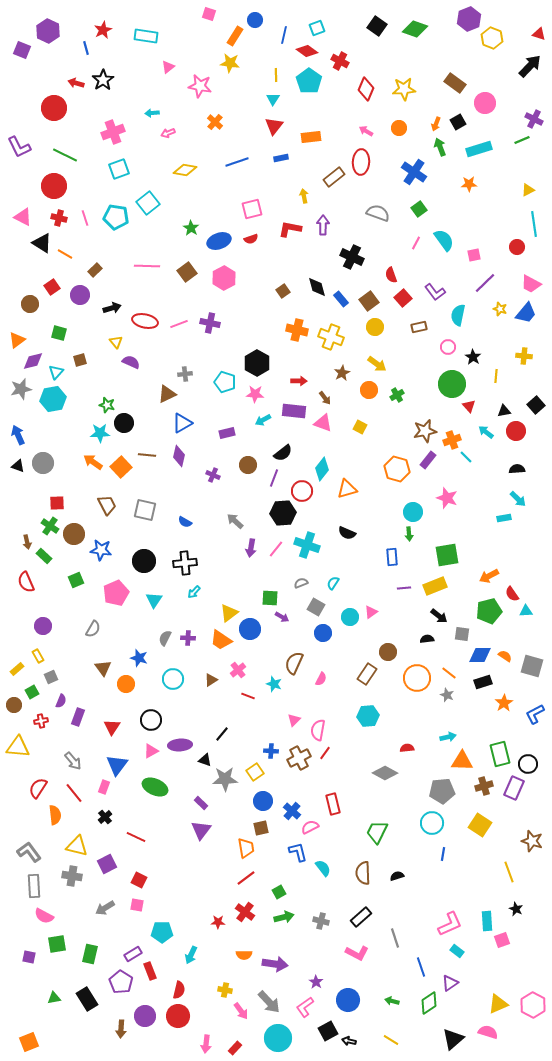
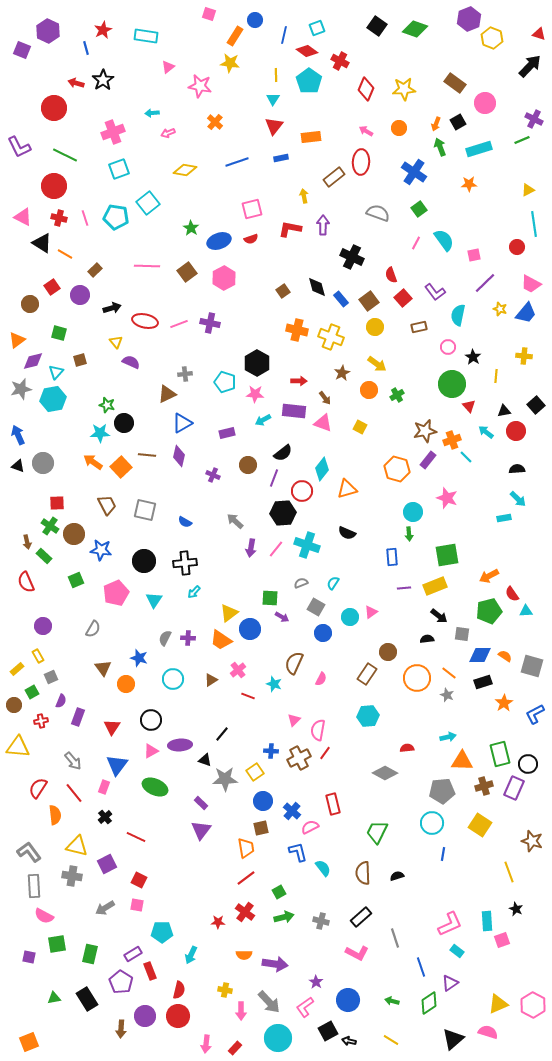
pink arrow at (241, 1011): rotated 36 degrees clockwise
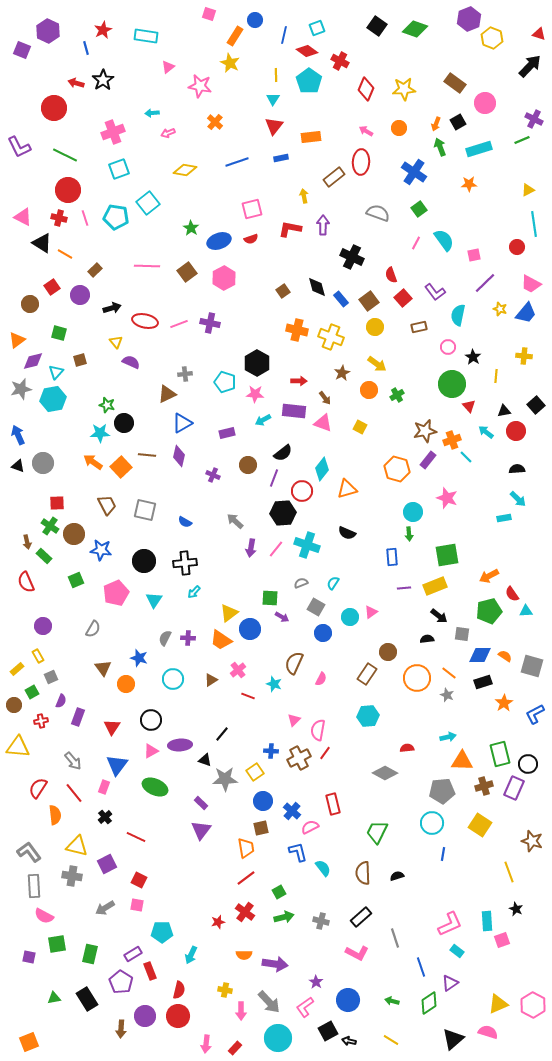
yellow star at (230, 63): rotated 18 degrees clockwise
red circle at (54, 186): moved 14 px right, 4 px down
red star at (218, 922): rotated 16 degrees counterclockwise
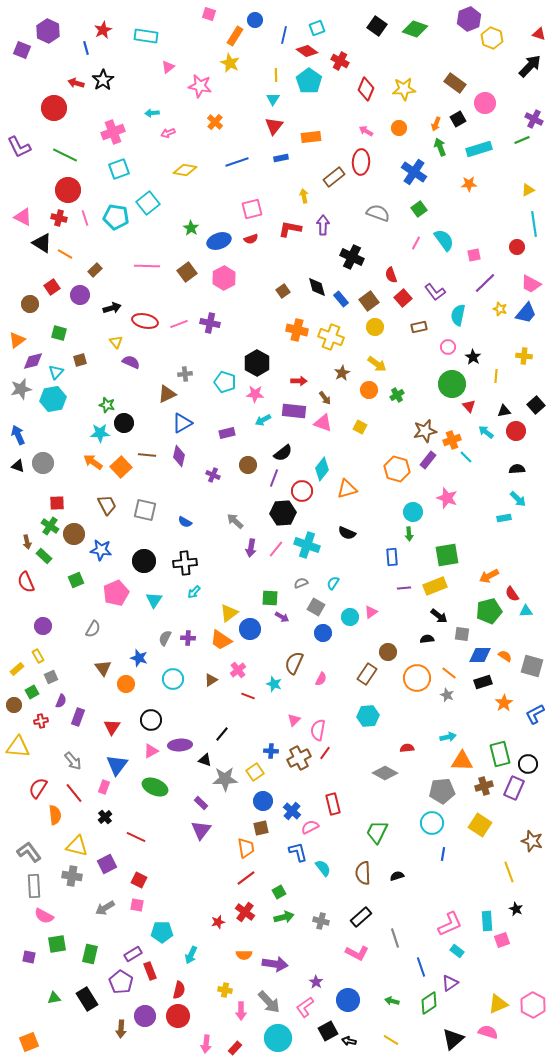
black square at (458, 122): moved 3 px up
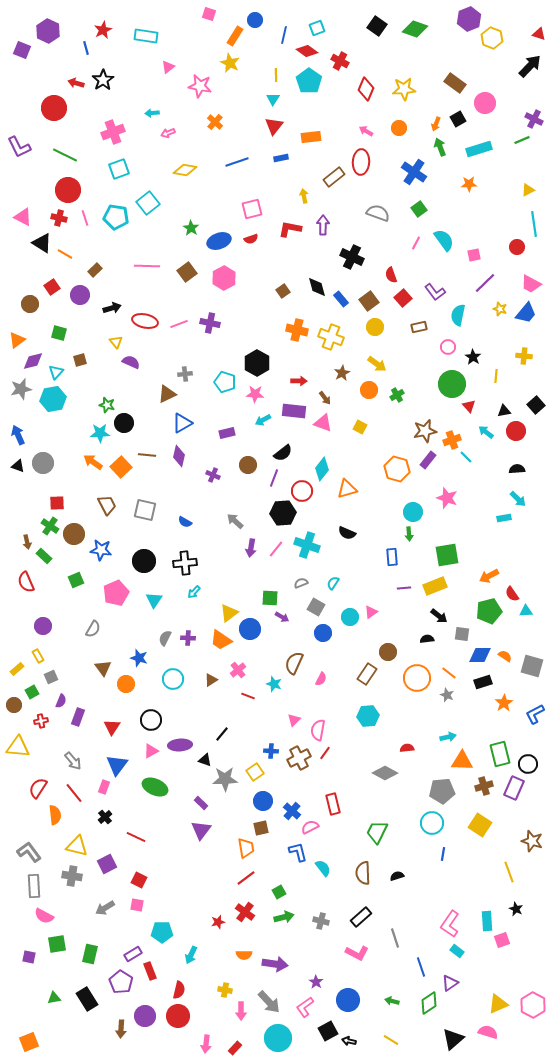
pink L-shape at (450, 924): rotated 148 degrees clockwise
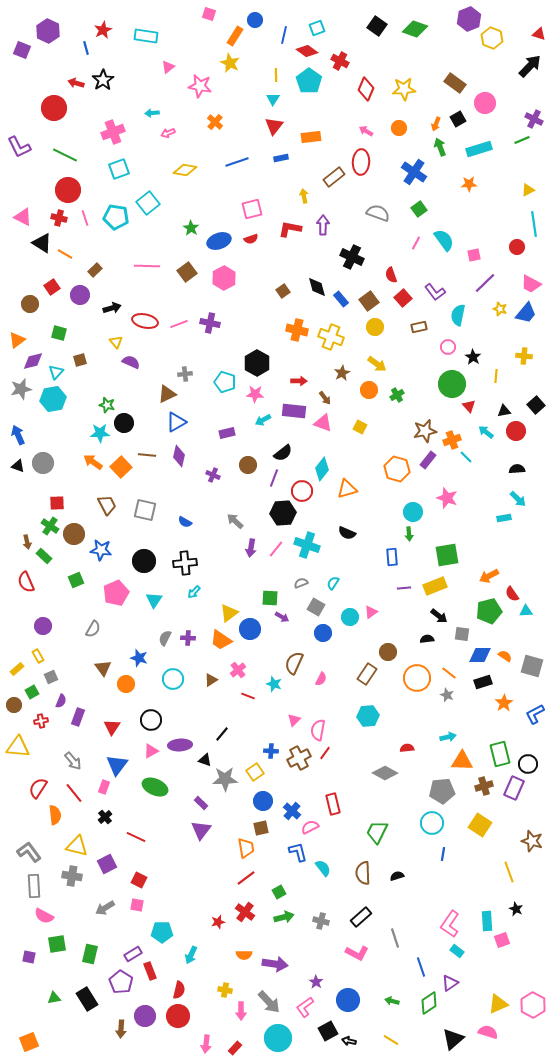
blue triangle at (182, 423): moved 6 px left, 1 px up
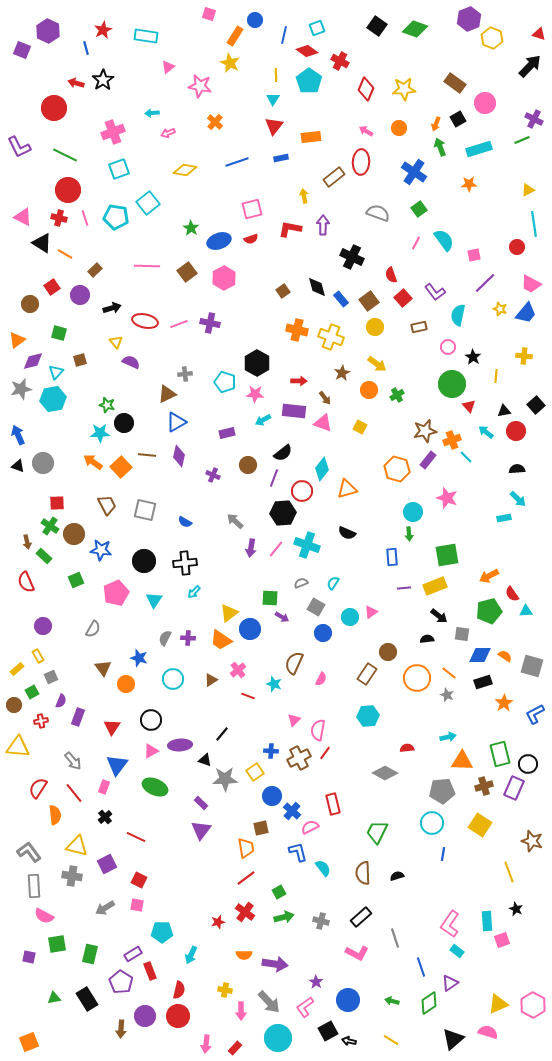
blue circle at (263, 801): moved 9 px right, 5 px up
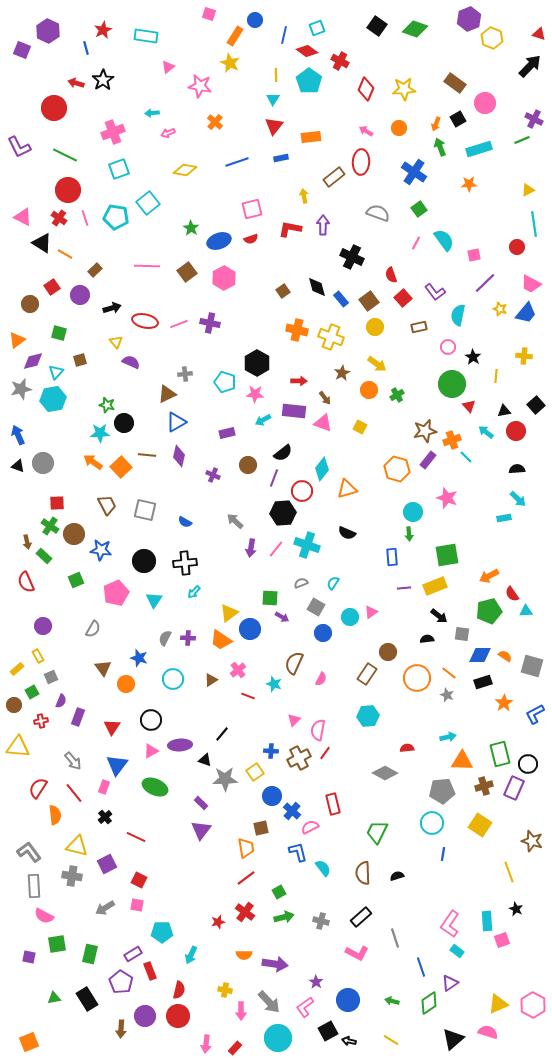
red cross at (59, 218): rotated 21 degrees clockwise
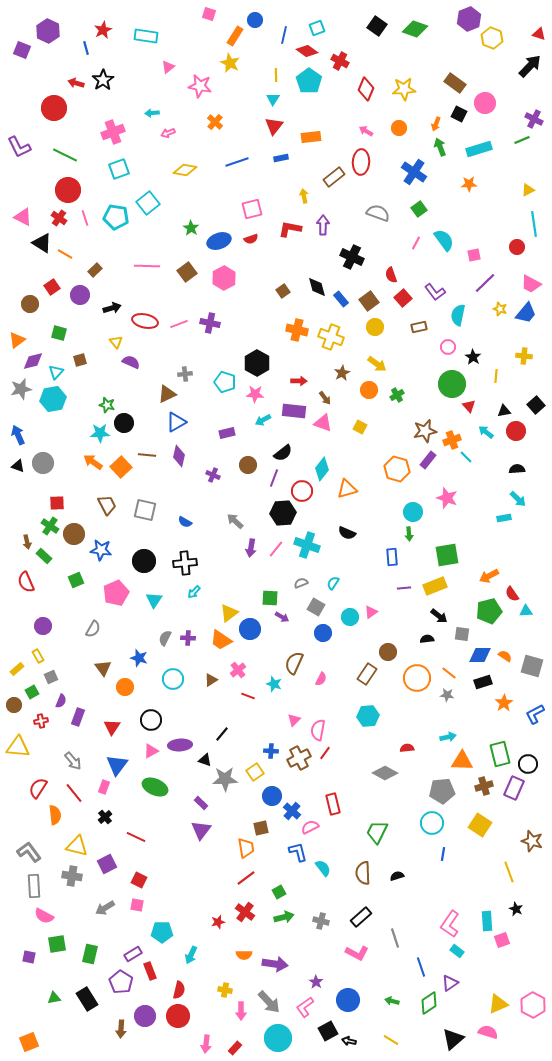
black square at (458, 119): moved 1 px right, 5 px up; rotated 35 degrees counterclockwise
orange circle at (126, 684): moved 1 px left, 3 px down
gray star at (447, 695): rotated 16 degrees counterclockwise
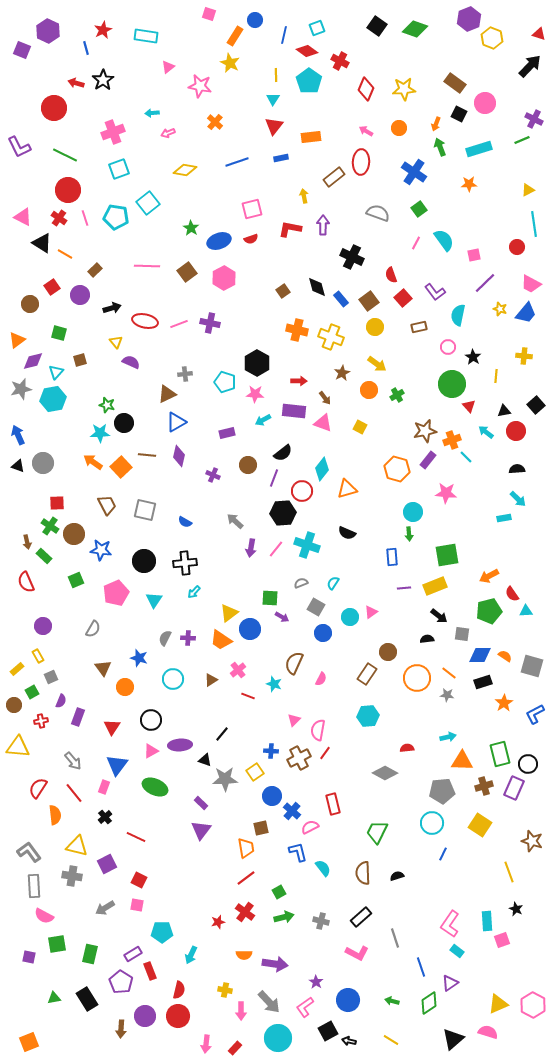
pink star at (447, 498): moved 1 px left, 5 px up; rotated 15 degrees counterclockwise
blue line at (443, 854): rotated 16 degrees clockwise
